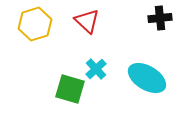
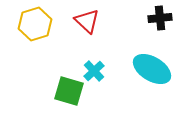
cyan cross: moved 2 px left, 2 px down
cyan ellipse: moved 5 px right, 9 px up
green square: moved 1 px left, 2 px down
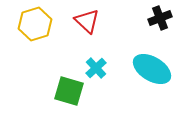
black cross: rotated 15 degrees counterclockwise
cyan cross: moved 2 px right, 3 px up
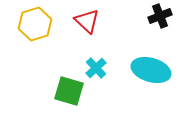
black cross: moved 2 px up
cyan ellipse: moved 1 px left, 1 px down; rotated 15 degrees counterclockwise
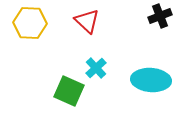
yellow hexagon: moved 5 px left, 1 px up; rotated 20 degrees clockwise
cyan ellipse: moved 10 px down; rotated 12 degrees counterclockwise
green square: rotated 8 degrees clockwise
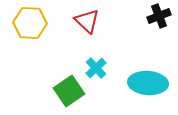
black cross: moved 1 px left
cyan ellipse: moved 3 px left, 3 px down
green square: rotated 32 degrees clockwise
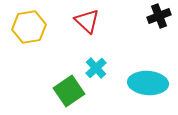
yellow hexagon: moved 1 px left, 4 px down; rotated 12 degrees counterclockwise
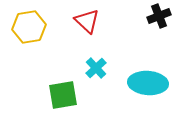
green square: moved 6 px left, 4 px down; rotated 24 degrees clockwise
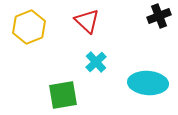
yellow hexagon: rotated 12 degrees counterclockwise
cyan cross: moved 6 px up
